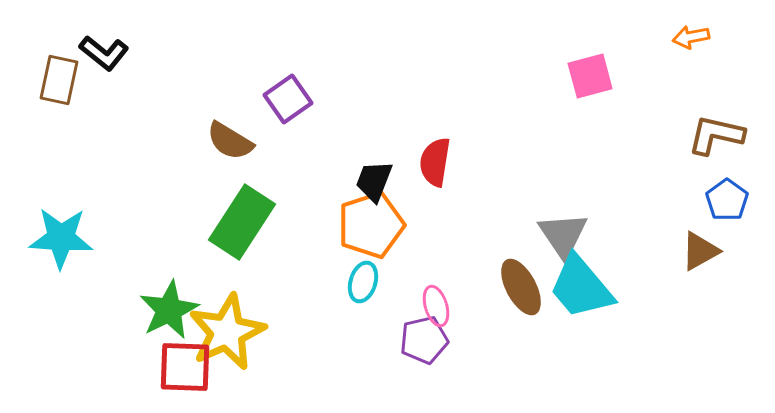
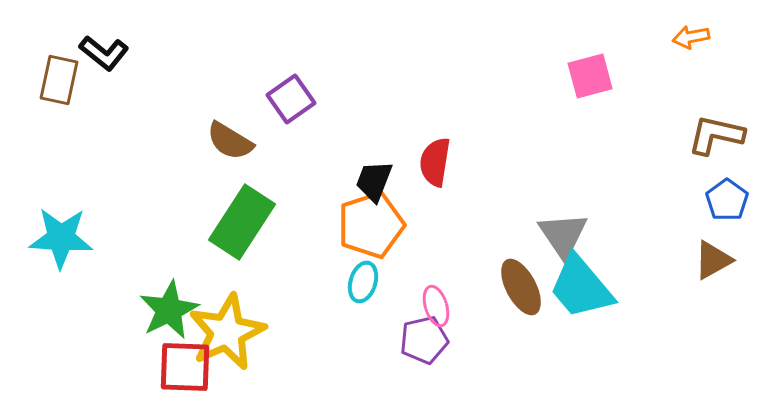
purple square: moved 3 px right
brown triangle: moved 13 px right, 9 px down
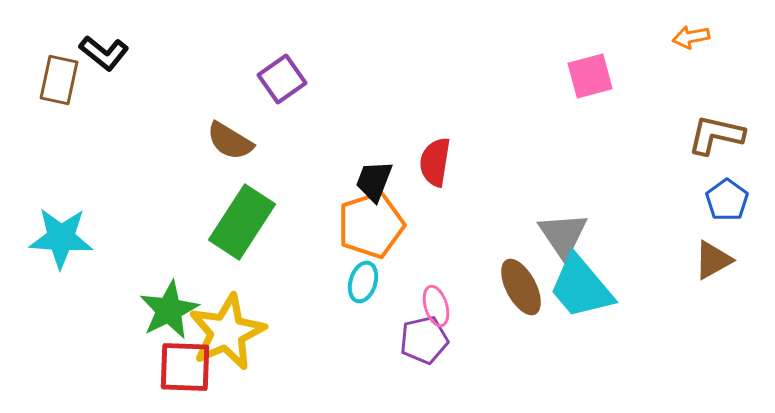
purple square: moved 9 px left, 20 px up
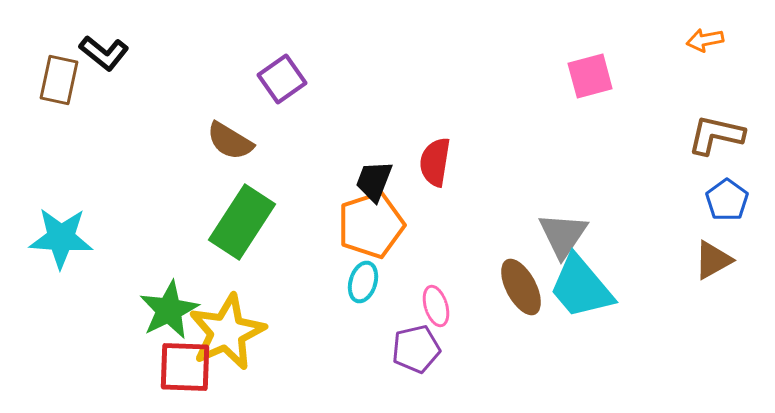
orange arrow: moved 14 px right, 3 px down
gray triangle: rotated 8 degrees clockwise
purple pentagon: moved 8 px left, 9 px down
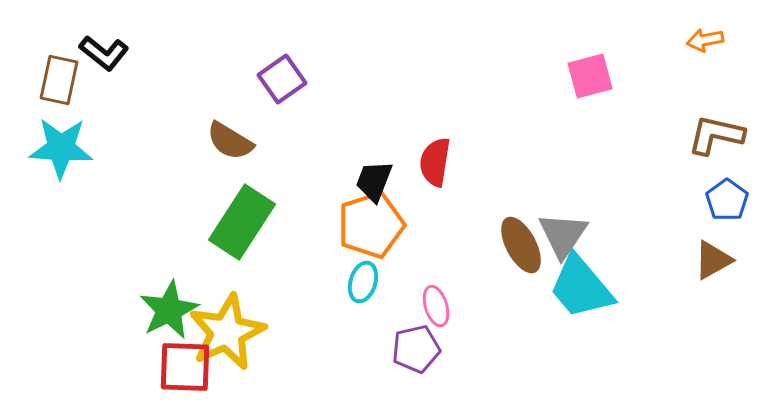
cyan star: moved 90 px up
brown ellipse: moved 42 px up
